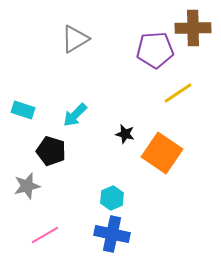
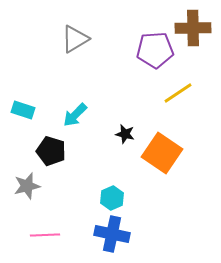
pink line: rotated 28 degrees clockwise
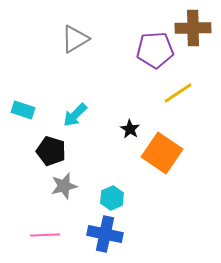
black star: moved 5 px right, 5 px up; rotated 18 degrees clockwise
gray star: moved 37 px right
blue cross: moved 7 px left
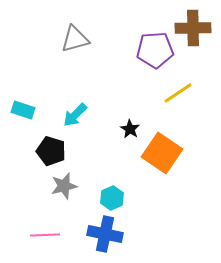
gray triangle: rotated 16 degrees clockwise
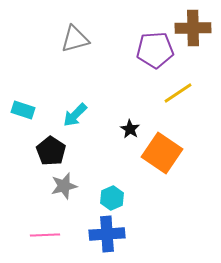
black pentagon: rotated 16 degrees clockwise
blue cross: moved 2 px right; rotated 16 degrees counterclockwise
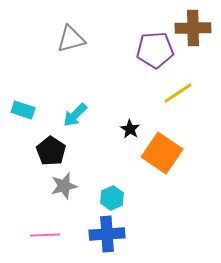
gray triangle: moved 4 px left
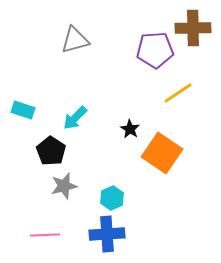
gray triangle: moved 4 px right, 1 px down
cyan arrow: moved 3 px down
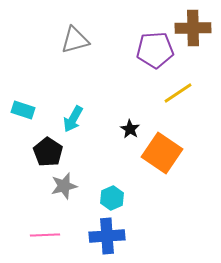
cyan arrow: moved 2 px left, 1 px down; rotated 16 degrees counterclockwise
black pentagon: moved 3 px left, 1 px down
blue cross: moved 2 px down
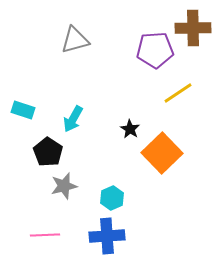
orange square: rotated 12 degrees clockwise
